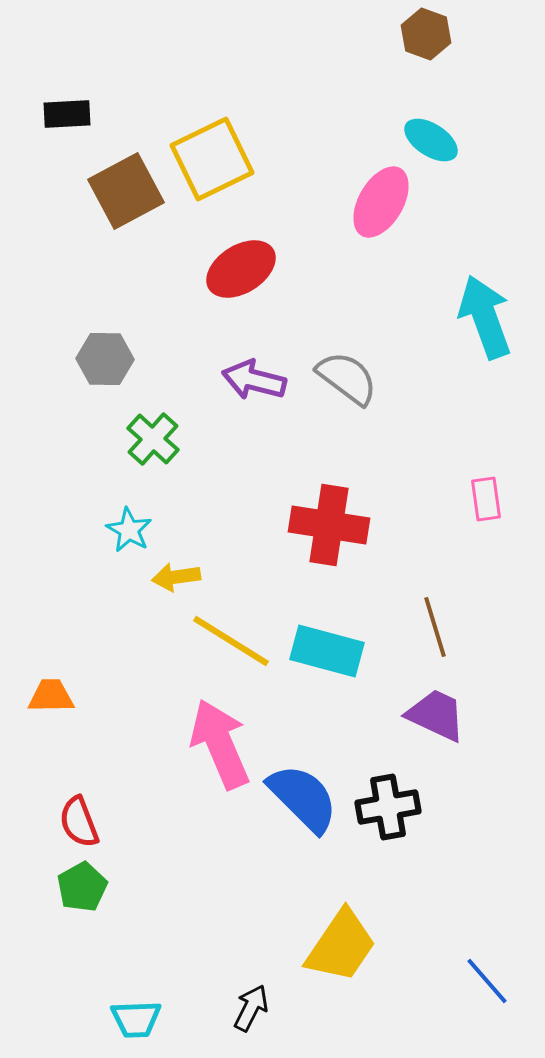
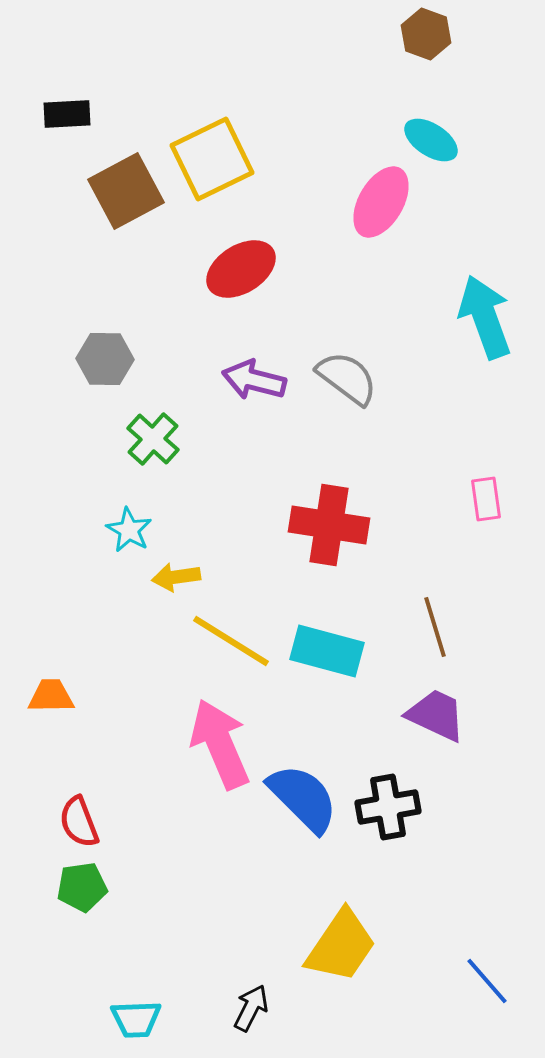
green pentagon: rotated 21 degrees clockwise
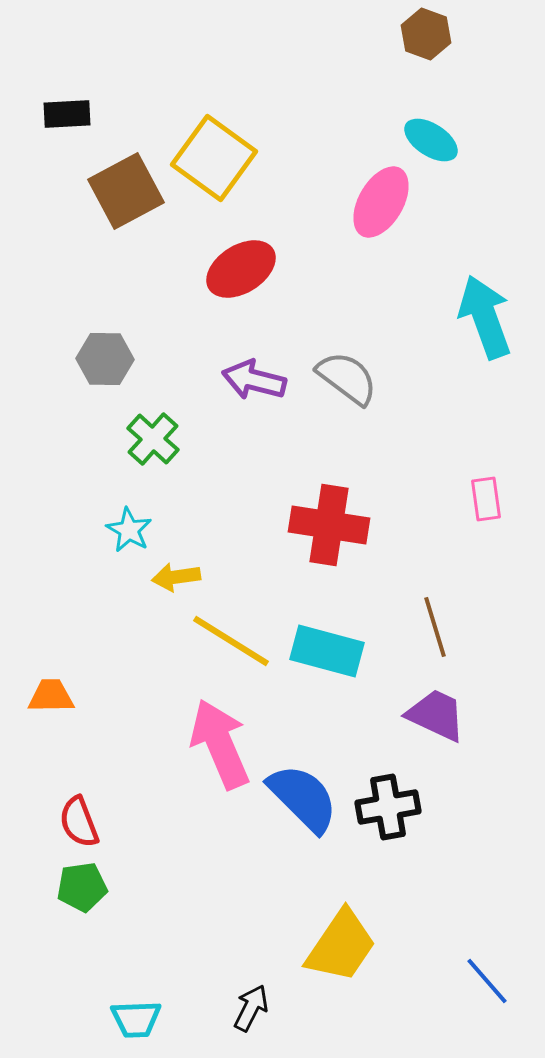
yellow square: moved 2 px right, 1 px up; rotated 28 degrees counterclockwise
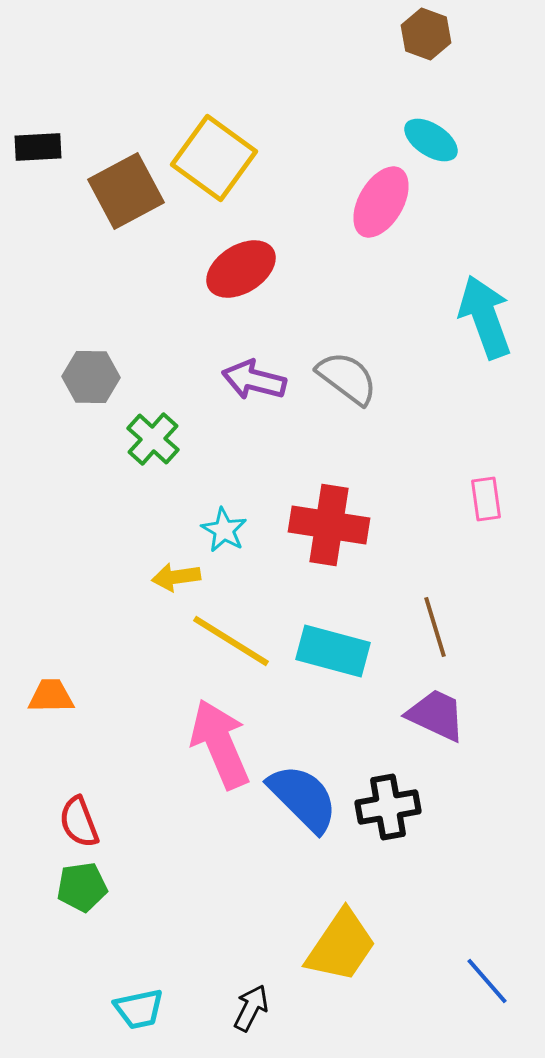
black rectangle: moved 29 px left, 33 px down
gray hexagon: moved 14 px left, 18 px down
cyan star: moved 95 px right
cyan rectangle: moved 6 px right
cyan trapezoid: moved 3 px right, 10 px up; rotated 10 degrees counterclockwise
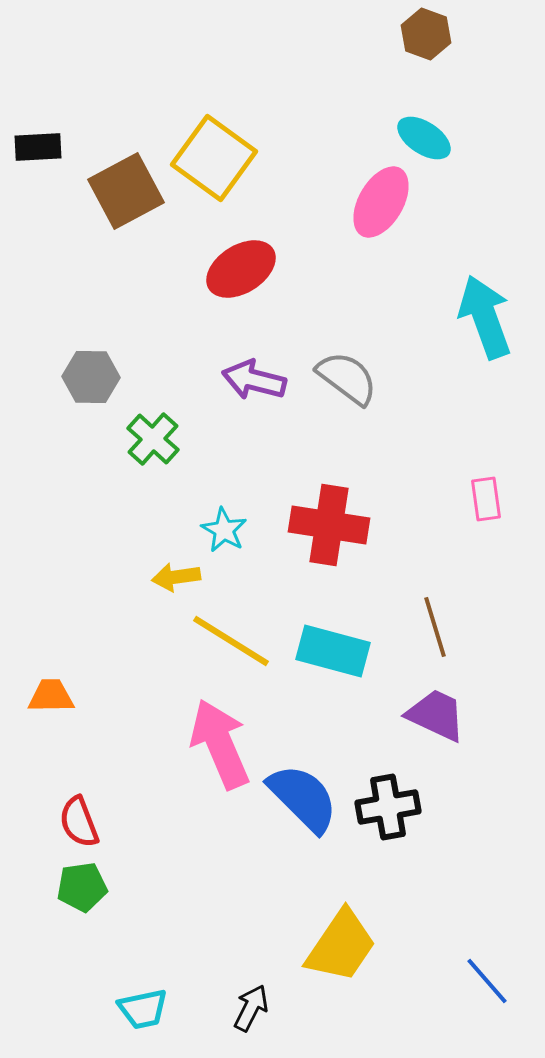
cyan ellipse: moved 7 px left, 2 px up
cyan trapezoid: moved 4 px right
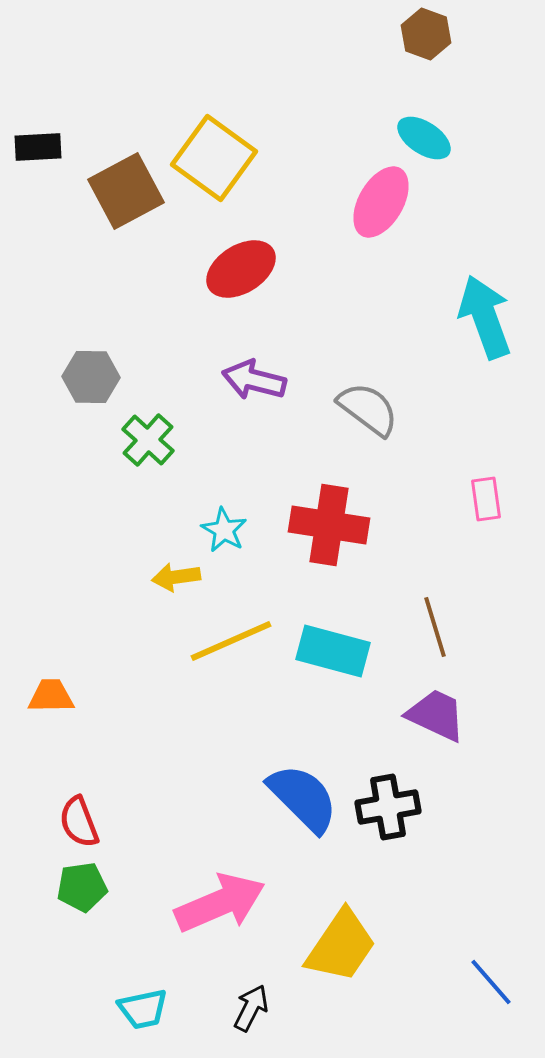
gray semicircle: moved 21 px right, 31 px down
green cross: moved 5 px left, 1 px down
yellow line: rotated 56 degrees counterclockwise
pink arrow: moved 159 px down; rotated 90 degrees clockwise
blue line: moved 4 px right, 1 px down
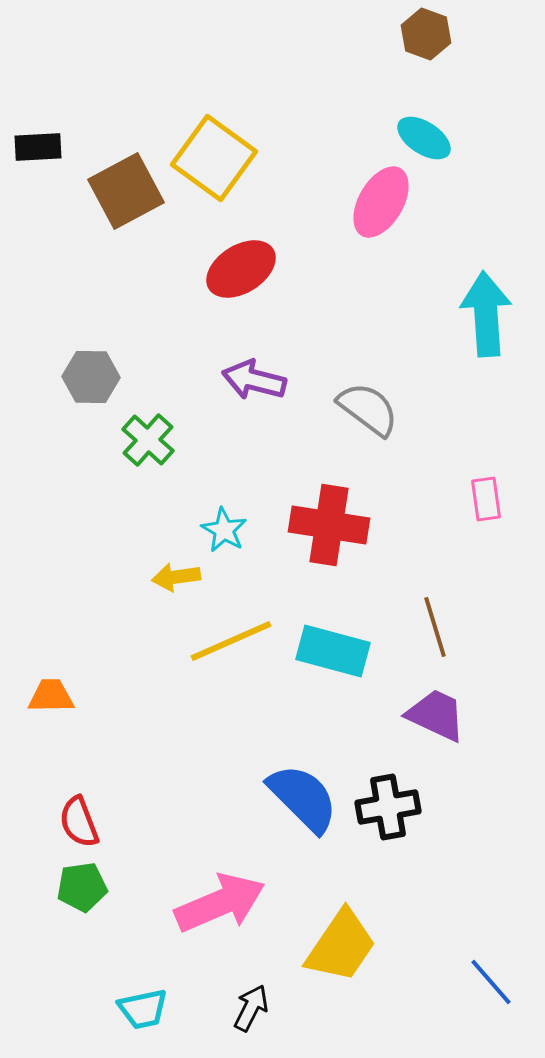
cyan arrow: moved 1 px right, 3 px up; rotated 16 degrees clockwise
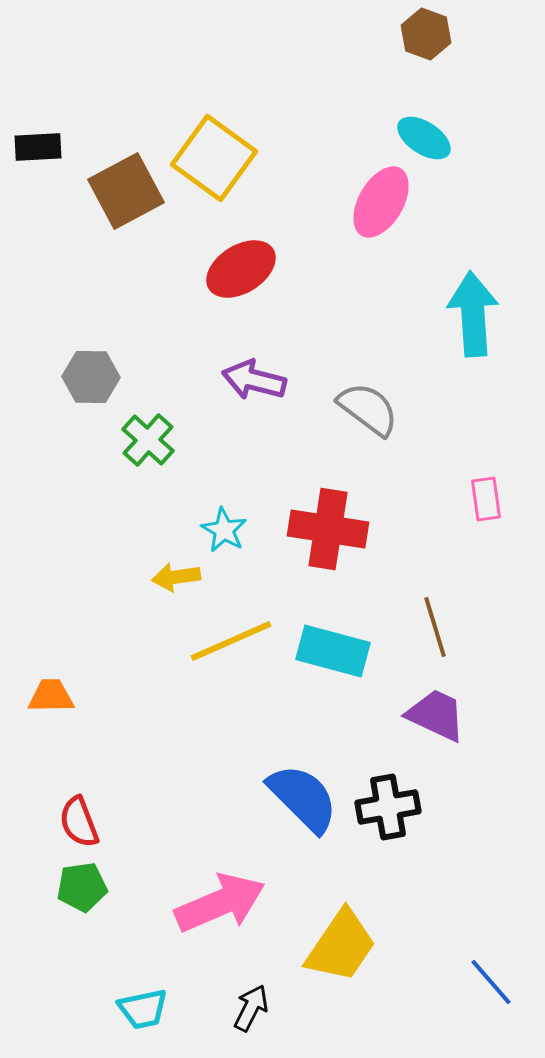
cyan arrow: moved 13 px left
red cross: moved 1 px left, 4 px down
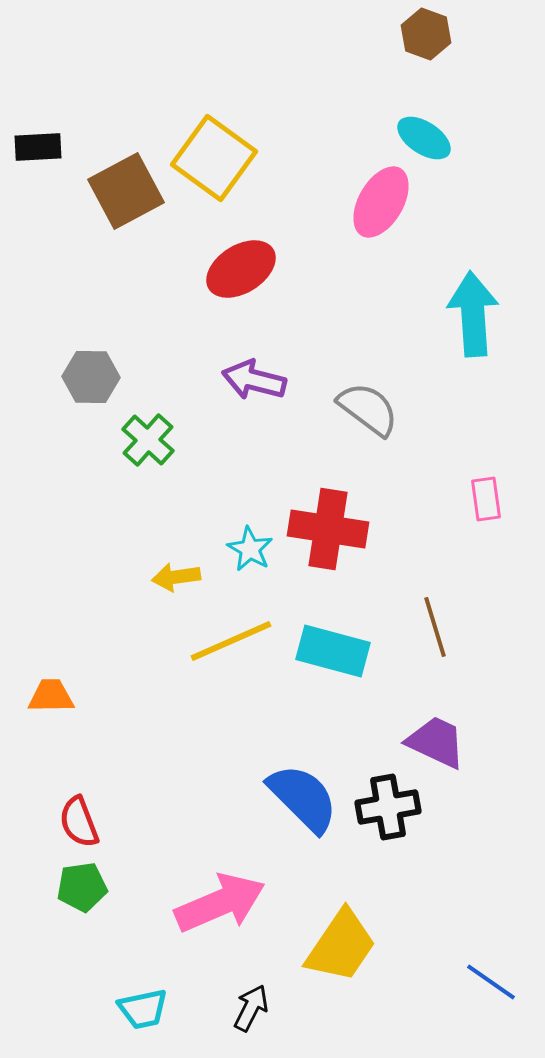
cyan star: moved 26 px right, 19 px down
purple trapezoid: moved 27 px down
blue line: rotated 14 degrees counterclockwise
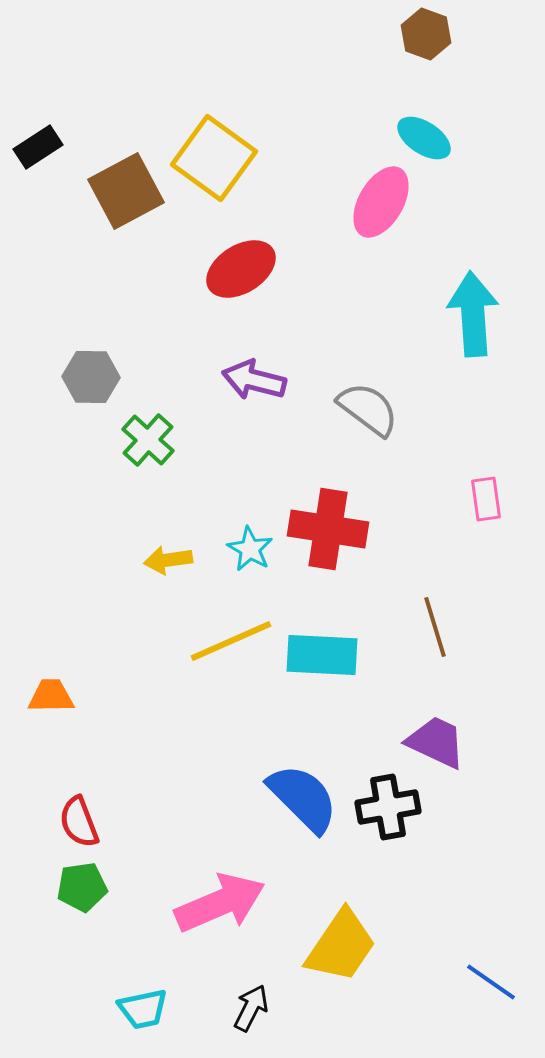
black rectangle: rotated 30 degrees counterclockwise
yellow arrow: moved 8 px left, 17 px up
cyan rectangle: moved 11 px left, 4 px down; rotated 12 degrees counterclockwise
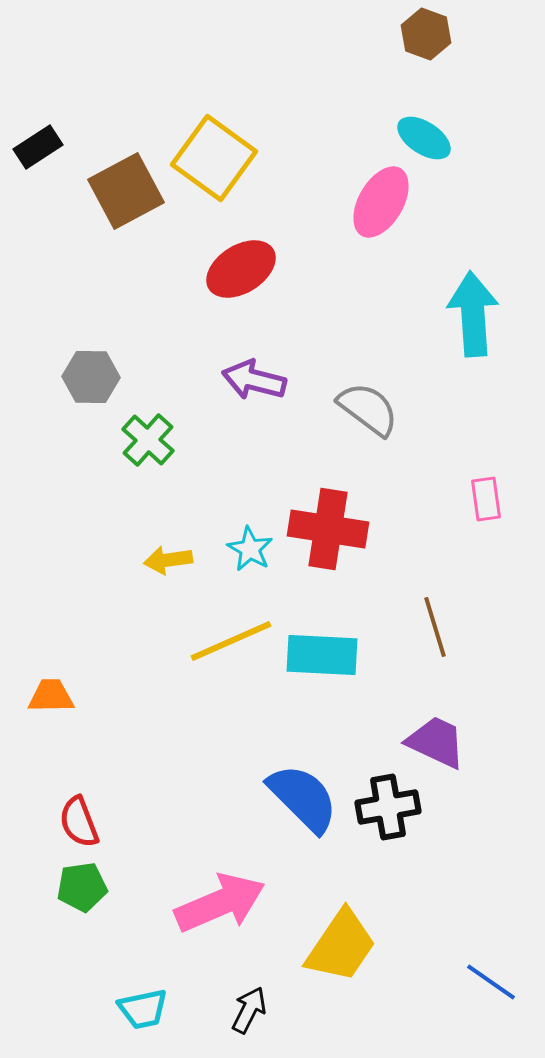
black arrow: moved 2 px left, 2 px down
